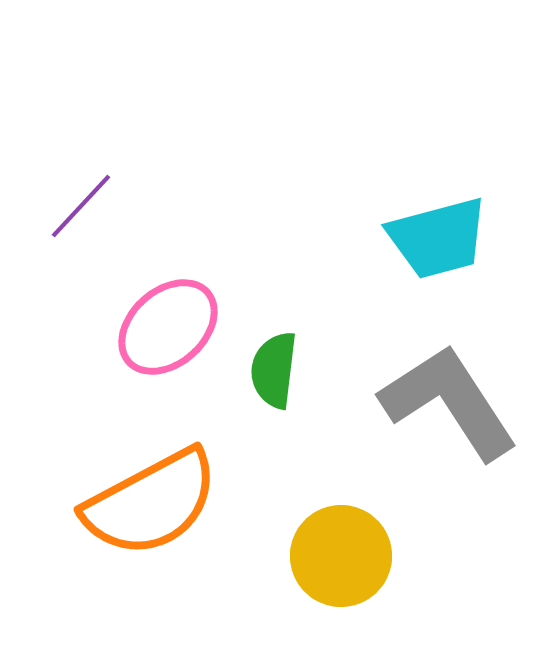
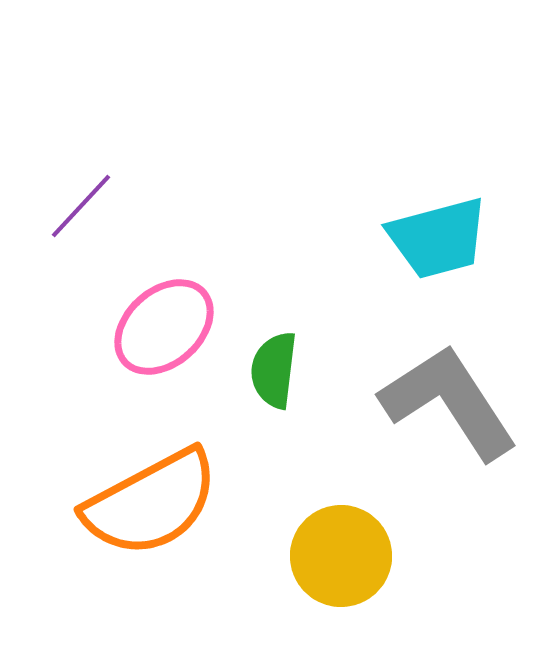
pink ellipse: moved 4 px left
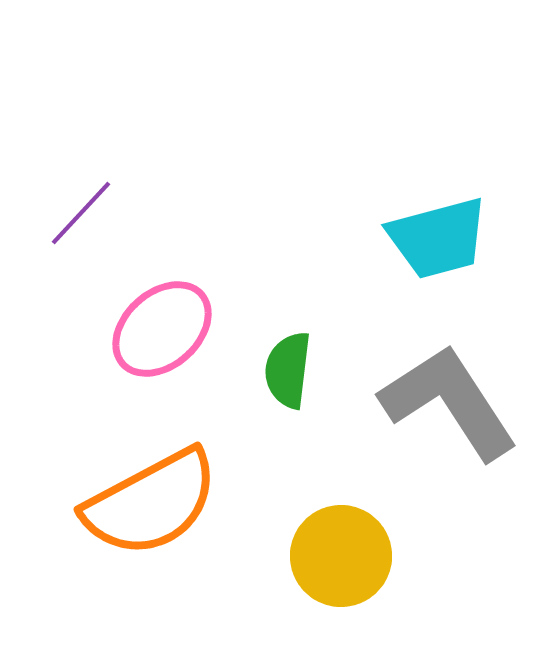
purple line: moved 7 px down
pink ellipse: moved 2 px left, 2 px down
green semicircle: moved 14 px right
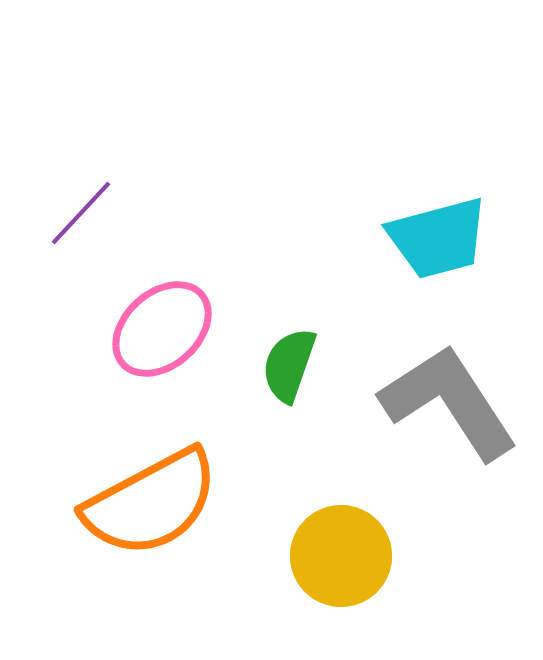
green semicircle: moved 1 px right, 5 px up; rotated 12 degrees clockwise
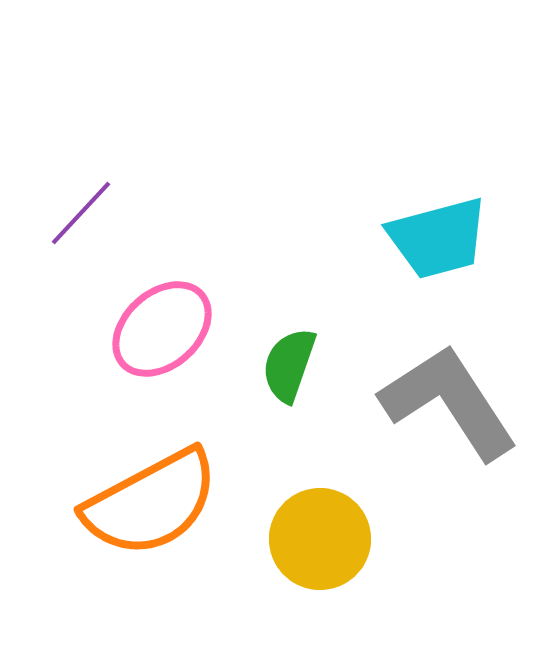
yellow circle: moved 21 px left, 17 px up
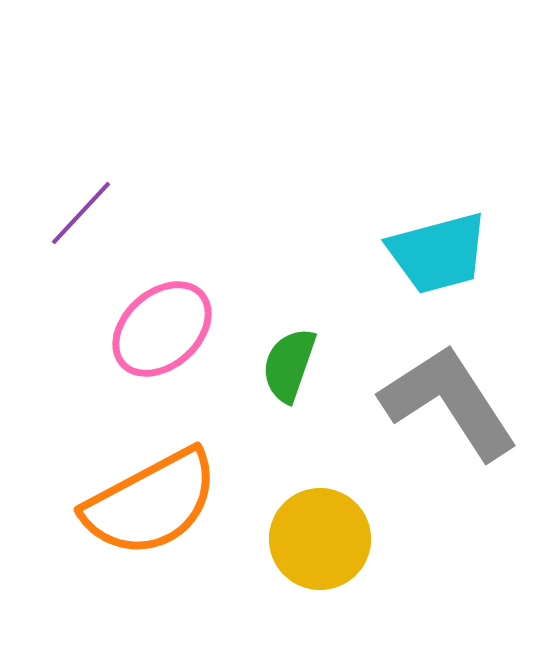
cyan trapezoid: moved 15 px down
